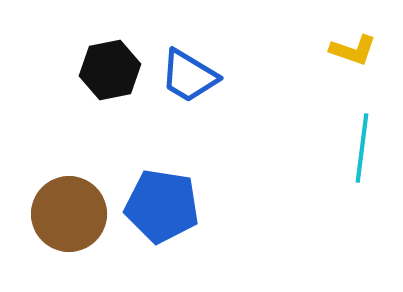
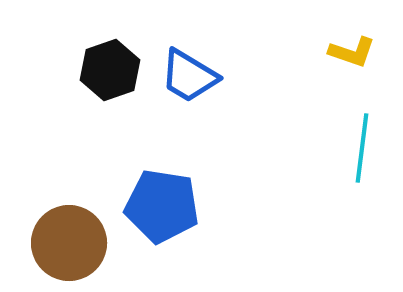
yellow L-shape: moved 1 px left, 2 px down
black hexagon: rotated 8 degrees counterclockwise
brown circle: moved 29 px down
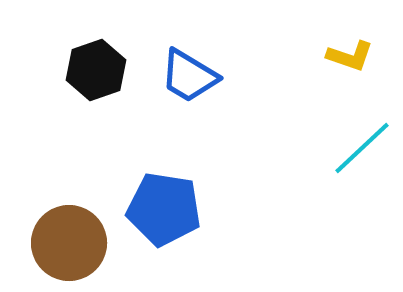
yellow L-shape: moved 2 px left, 4 px down
black hexagon: moved 14 px left
cyan line: rotated 40 degrees clockwise
blue pentagon: moved 2 px right, 3 px down
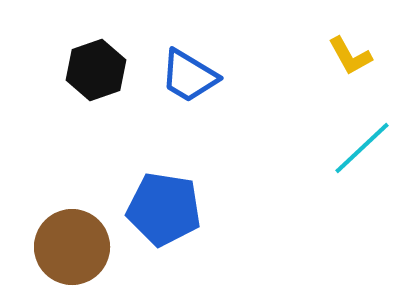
yellow L-shape: rotated 42 degrees clockwise
brown circle: moved 3 px right, 4 px down
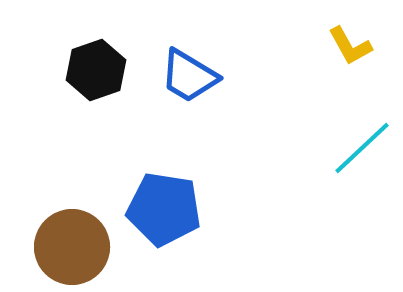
yellow L-shape: moved 10 px up
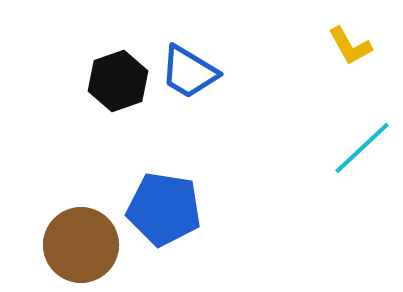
black hexagon: moved 22 px right, 11 px down
blue trapezoid: moved 4 px up
brown circle: moved 9 px right, 2 px up
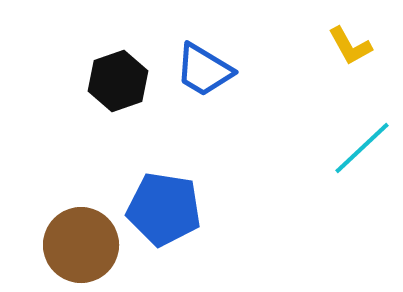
blue trapezoid: moved 15 px right, 2 px up
